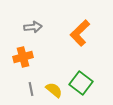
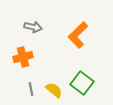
gray arrow: rotated 18 degrees clockwise
orange L-shape: moved 2 px left, 2 px down
green square: moved 1 px right
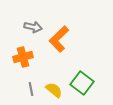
orange L-shape: moved 19 px left, 4 px down
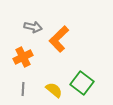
orange cross: rotated 12 degrees counterclockwise
gray line: moved 8 px left; rotated 16 degrees clockwise
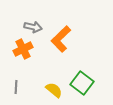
orange L-shape: moved 2 px right
orange cross: moved 8 px up
gray line: moved 7 px left, 2 px up
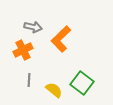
orange cross: moved 1 px down
gray line: moved 13 px right, 7 px up
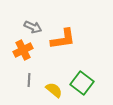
gray arrow: rotated 12 degrees clockwise
orange L-shape: moved 2 px right; rotated 144 degrees counterclockwise
